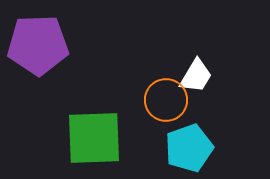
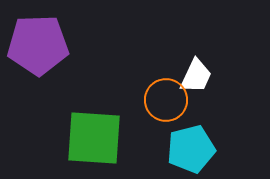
white trapezoid: rotated 6 degrees counterclockwise
green square: rotated 6 degrees clockwise
cyan pentagon: moved 2 px right, 1 px down; rotated 6 degrees clockwise
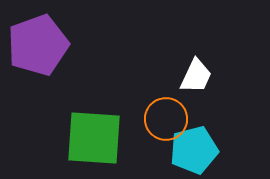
purple pentagon: rotated 18 degrees counterclockwise
orange circle: moved 19 px down
cyan pentagon: moved 3 px right, 1 px down
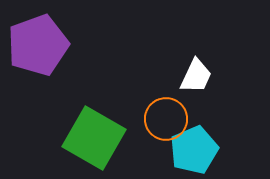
green square: rotated 26 degrees clockwise
cyan pentagon: rotated 9 degrees counterclockwise
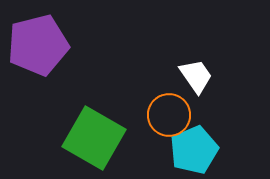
purple pentagon: rotated 6 degrees clockwise
white trapezoid: rotated 60 degrees counterclockwise
orange circle: moved 3 px right, 4 px up
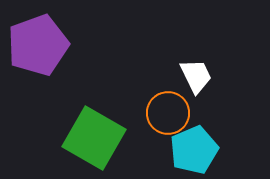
purple pentagon: rotated 6 degrees counterclockwise
white trapezoid: rotated 9 degrees clockwise
orange circle: moved 1 px left, 2 px up
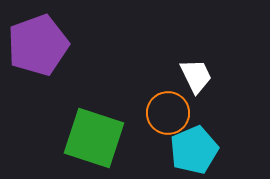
green square: rotated 12 degrees counterclockwise
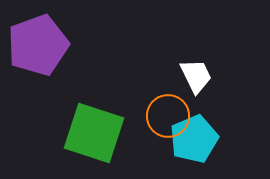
orange circle: moved 3 px down
green square: moved 5 px up
cyan pentagon: moved 11 px up
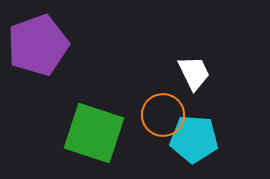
white trapezoid: moved 2 px left, 3 px up
orange circle: moved 5 px left, 1 px up
cyan pentagon: rotated 27 degrees clockwise
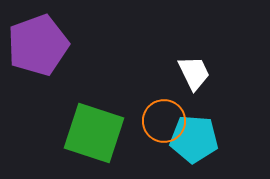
orange circle: moved 1 px right, 6 px down
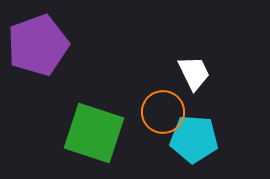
orange circle: moved 1 px left, 9 px up
